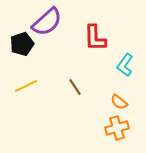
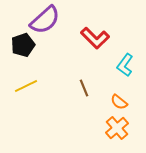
purple semicircle: moved 2 px left, 2 px up
red L-shape: rotated 44 degrees counterclockwise
black pentagon: moved 1 px right, 1 px down
brown line: moved 9 px right, 1 px down; rotated 12 degrees clockwise
orange cross: rotated 25 degrees counterclockwise
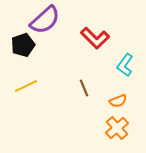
orange semicircle: moved 1 px left, 1 px up; rotated 60 degrees counterclockwise
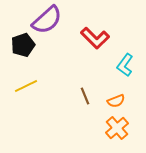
purple semicircle: moved 2 px right
brown line: moved 1 px right, 8 px down
orange semicircle: moved 2 px left
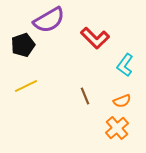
purple semicircle: moved 2 px right; rotated 12 degrees clockwise
orange semicircle: moved 6 px right
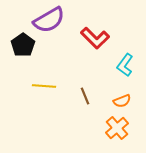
black pentagon: rotated 15 degrees counterclockwise
yellow line: moved 18 px right; rotated 30 degrees clockwise
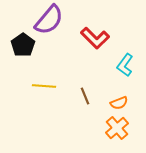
purple semicircle: rotated 20 degrees counterclockwise
orange semicircle: moved 3 px left, 2 px down
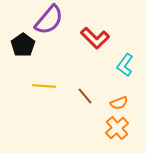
brown line: rotated 18 degrees counterclockwise
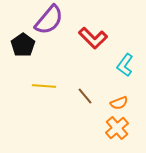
red L-shape: moved 2 px left
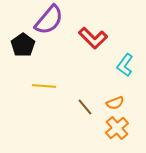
brown line: moved 11 px down
orange semicircle: moved 4 px left
